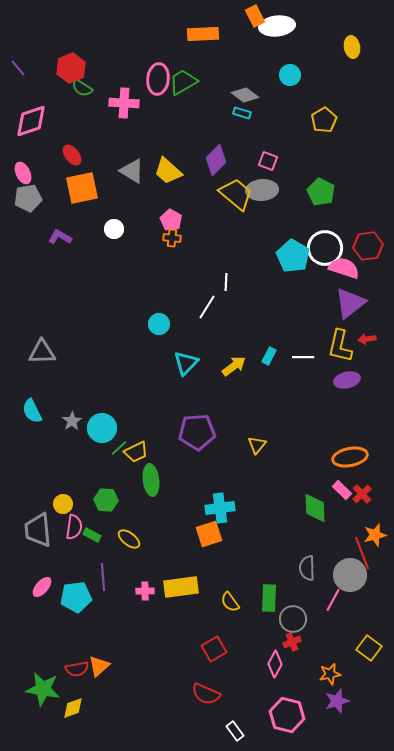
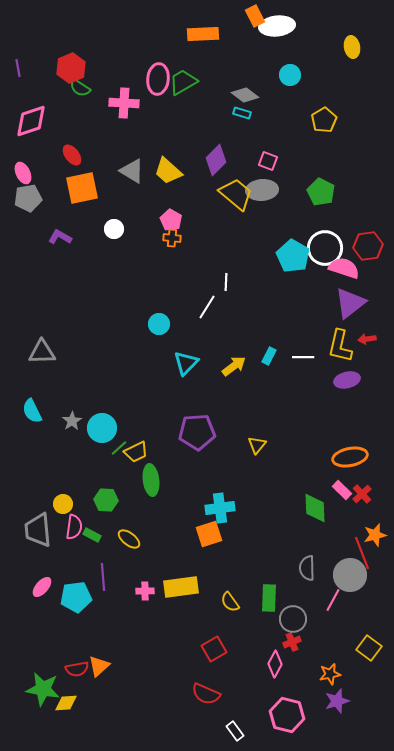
purple line at (18, 68): rotated 30 degrees clockwise
green semicircle at (82, 88): moved 2 px left
yellow diamond at (73, 708): moved 7 px left, 5 px up; rotated 15 degrees clockwise
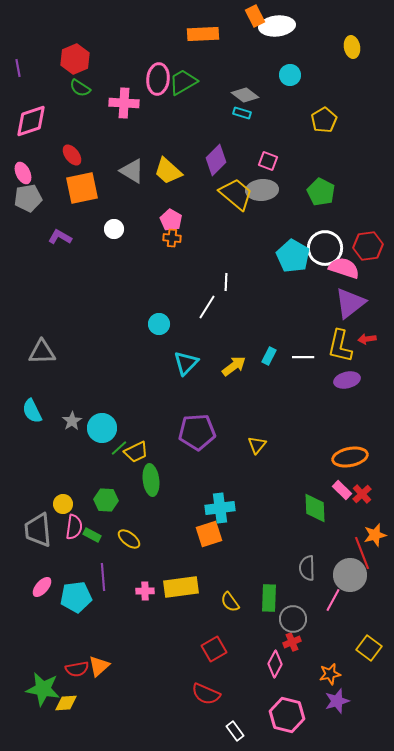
red hexagon at (71, 68): moved 4 px right, 9 px up
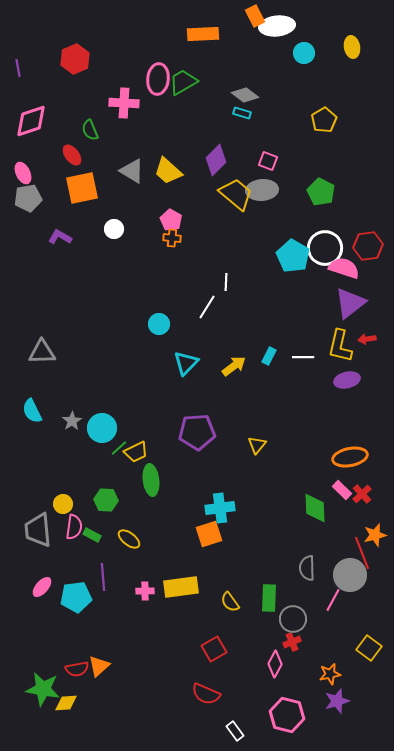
cyan circle at (290, 75): moved 14 px right, 22 px up
green semicircle at (80, 88): moved 10 px right, 42 px down; rotated 35 degrees clockwise
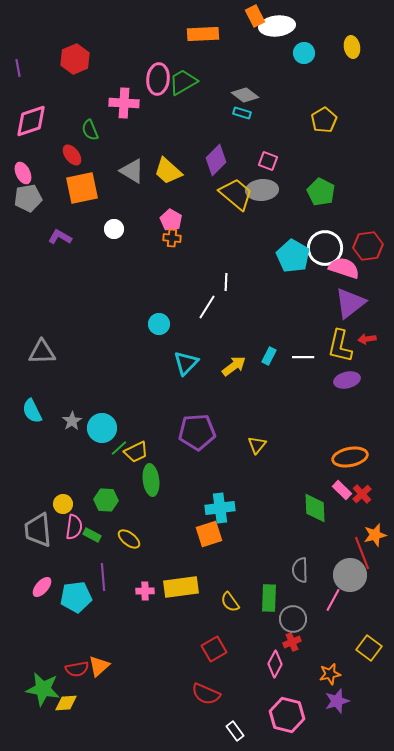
gray semicircle at (307, 568): moved 7 px left, 2 px down
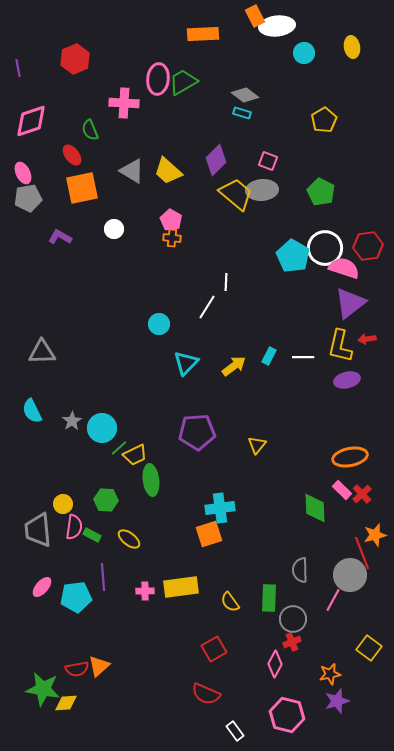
yellow trapezoid at (136, 452): moved 1 px left, 3 px down
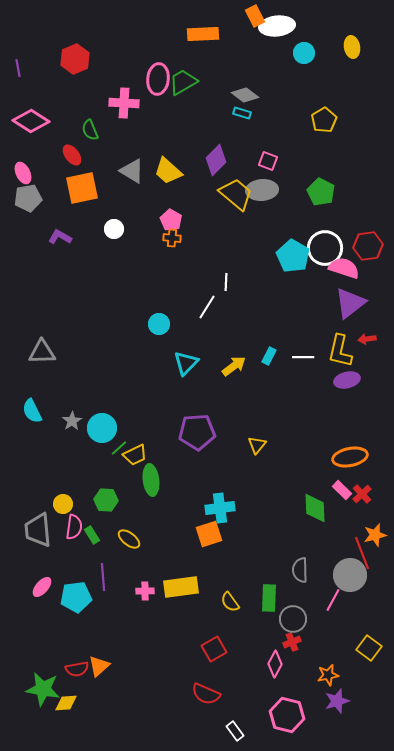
pink diamond at (31, 121): rotated 51 degrees clockwise
yellow L-shape at (340, 346): moved 5 px down
green rectangle at (92, 535): rotated 30 degrees clockwise
orange star at (330, 674): moved 2 px left, 1 px down
